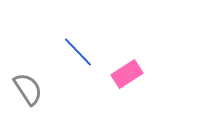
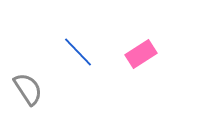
pink rectangle: moved 14 px right, 20 px up
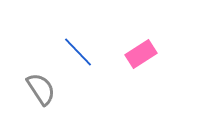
gray semicircle: moved 13 px right
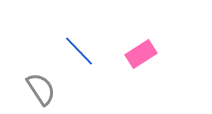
blue line: moved 1 px right, 1 px up
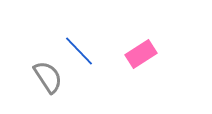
gray semicircle: moved 7 px right, 12 px up
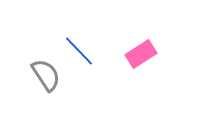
gray semicircle: moved 2 px left, 2 px up
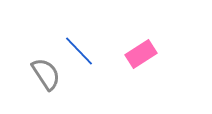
gray semicircle: moved 1 px up
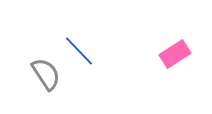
pink rectangle: moved 34 px right
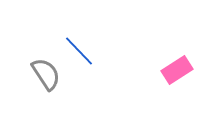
pink rectangle: moved 2 px right, 16 px down
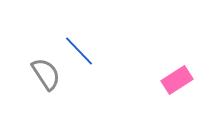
pink rectangle: moved 10 px down
